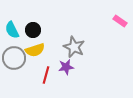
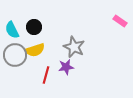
black circle: moved 1 px right, 3 px up
gray circle: moved 1 px right, 3 px up
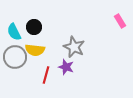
pink rectangle: rotated 24 degrees clockwise
cyan semicircle: moved 2 px right, 2 px down
yellow semicircle: rotated 24 degrees clockwise
gray circle: moved 2 px down
purple star: rotated 28 degrees clockwise
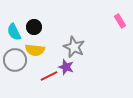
gray circle: moved 3 px down
red line: moved 3 px right, 1 px down; rotated 48 degrees clockwise
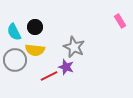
black circle: moved 1 px right
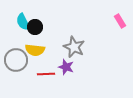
cyan semicircle: moved 9 px right, 10 px up
gray circle: moved 1 px right
red line: moved 3 px left, 2 px up; rotated 24 degrees clockwise
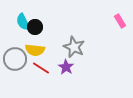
gray circle: moved 1 px left, 1 px up
purple star: rotated 14 degrees clockwise
red line: moved 5 px left, 6 px up; rotated 36 degrees clockwise
